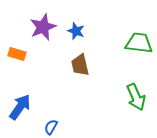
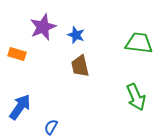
blue star: moved 4 px down
brown trapezoid: moved 1 px down
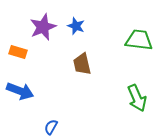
blue star: moved 9 px up
green trapezoid: moved 3 px up
orange rectangle: moved 1 px right, 2 px up
brown trapezoid: moved 2 px right, 2 px up
green arrow: moved 1 px right, 1 px down
blue arrow: moved 16 px up; rotated 76 degrees clockwise
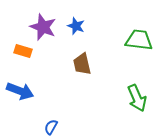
purple star: rotated 28 degrees counterclockwise
orange rectangle: moved 5 px right, 1 px up
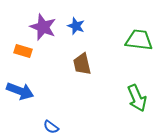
blue semicircle: rotated 84 degrees counterclockwise
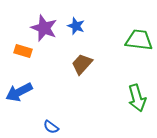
purple star: moved 1 px right, 1 px down
brown trapezoid: rotated 55 degrees clockwise
blue arrow: moved 1 px left, 1 px down; rotated 132 degrees clockwise
green arrow: rotated 8 degrees clockwise
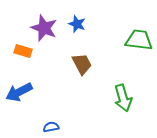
blue star: moved 1 px right, 2 px up
brown trapezoid: rotated 110 degrees clockwise
green arrow: moved 14 px left
blue semicircle: rotated 133 degrees clockwise
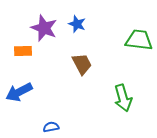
orange rectangle: rotated 18 degrees counterclockwise
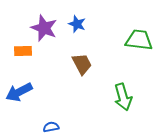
green arrow: moved 1 px up
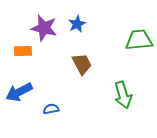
blue star: rotated 24 degrees clockwise
purple star: rotated 8 degrees counterclockwise
green trapezoid: rotated 12 degrees counterclockwise
green arrow: moved 2 px up
blue semicircle: moved 18 px up
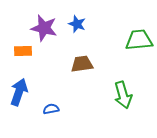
blue star: rotated 24 degrees counterclockwise
brown trapezoid: rotated 70 degrees counterclockwise
blue arrow: rotated 136 degrees clockwise
